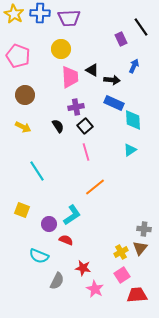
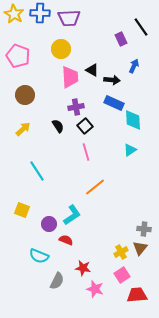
yellow arrow: moved 2 px down; rotated 70 degrees counterclockwise
pink star: rotated 12 degrees counterclockwise
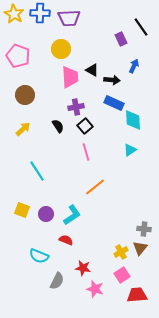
purple circle: moved 3 px left, 10 px up
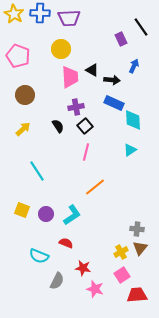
pink line: rotated 30 degrees clockwise
gray cross: moved 7 px left
red semicircle: moved 3 px down
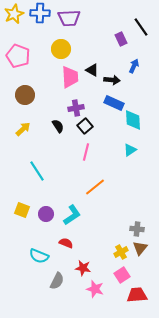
yellow star: rotated 18 degrees clockwise
purple cross: moved 1 px down
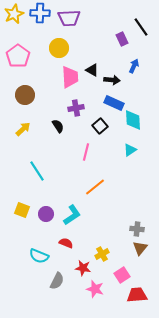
purple rectangle: moved 1 px right
yellow circle: moved 2 px left, 1 px up
pink pentagon: rotated 15 degrees clockwise
black square: moved 15 px right
yellow cross: moved 19 px left, 2 px down
